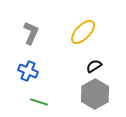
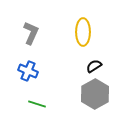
yellow ellipse: rotated 44 degrees counterclockwise
green line: moved 2 px left, 2 px down
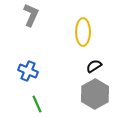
gray L-shape: moved 18 px up
green line: rotated 48 degrees clockwise
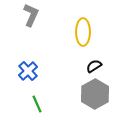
blue cross: rotated 24 degrees clockwise
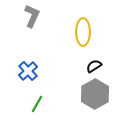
gray L-shape: moved 1 px right, 1 px down
green line: rotated 54 degrees clockwise
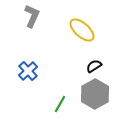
yellow ellipse: moved 1 px left, 2 px up; rotated 48 degrees counterclockwise
green line: moved 23 px right
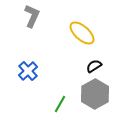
yellow ellipse: moved 3 px down
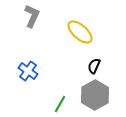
yellow ellipse: moved 2 px left, 1 px up
black semicircle: rotated 35 degrees counterclockwise
blue cross: rotated 12 degrees counterclockwise
gray hexagon: moved 1 px down
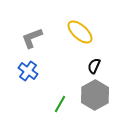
gray L-shape: moved 22 px down; rotated 135 degrees counterclockwise
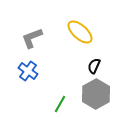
gray hexagon: moved 1 px right, 1 px up
